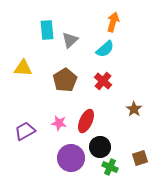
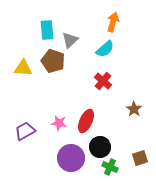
brown pentagon: moved 12 px left, 19 px up; rotated 20 degrees counterclockwise
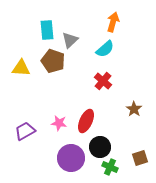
yellow triangle: moved 2 px left
